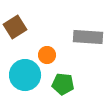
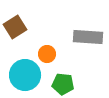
orange circle: moved 1 px up
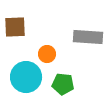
brown square: rotated 30 degrees clockwise
cyan circle: moved 1 px right, 2 px down
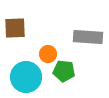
brown square: moved 1 px down
orange circle: moved 1 px right
green pentagon: moved 1 px right, 13 px up
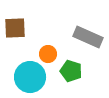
gray rectangle: rotated 20 degrees clockwise
green pentagon: moved 7 px right; rotated 10 degrees clockwise
cyan circle: moved 4 px right
